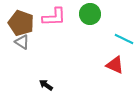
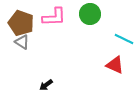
black arrow: rotated 72 degrees counterclockwise
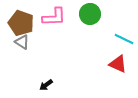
red triangle: moved 3 px right, 1 px up
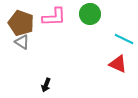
black arrow: rotated 32 degrees counterclockwise
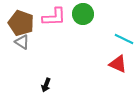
green circle: moved 7 px left
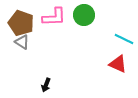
green circle: moved 1 px right, 1 px down
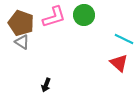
pink L-shape: rotated 15 degrees counterclockwise
red triangle: moved 1 px right, 1 px up; rotated 18 degrees clockwise
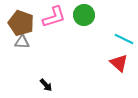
gray triangle: rotated 28 degrees counterclockwise
black arrow: rotated 64 degrees counterclockwise
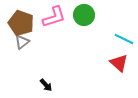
gray triangle: rotated 42 degrees counterclockwise
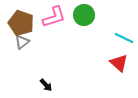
cyan line: moved 1 px up
